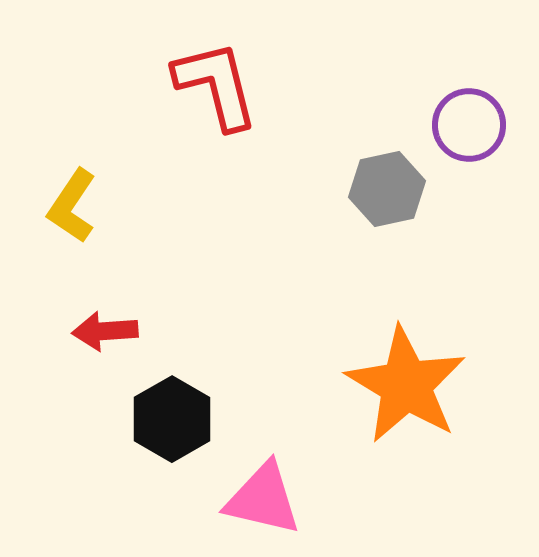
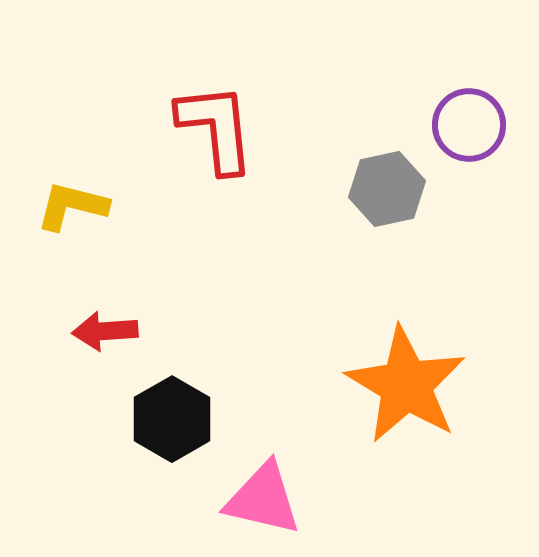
red L-shape: moved 43 px down; rotated 8 degrees clockwise
yellow L-shape: rotated 70 degrees clockwise
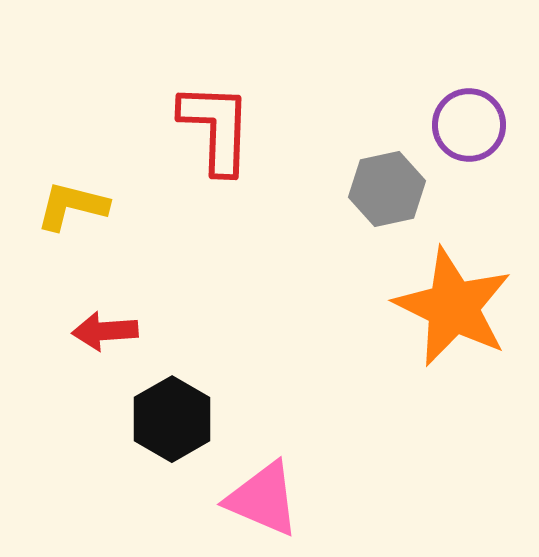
red L-shape: rotated 8 degrees clockwise
orange star: moved 47 px right, 78 px up; rotated 5 degrees counterclockwise
pink triangle: rotated 10 degrees clockwise
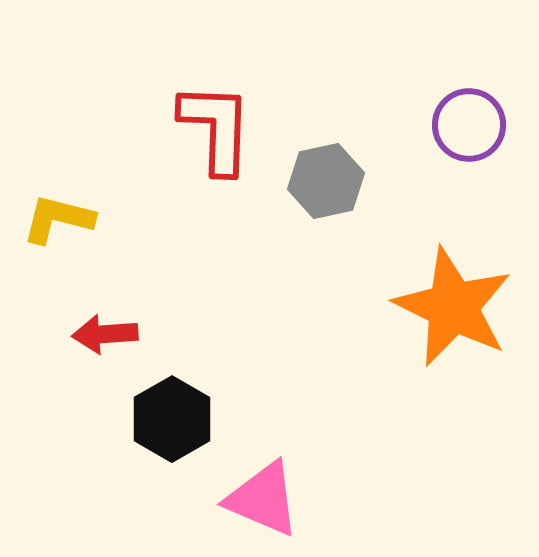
gray hexagon: moved 61 px left, 8 px up
yellow L-shape: moved 14 px left, 13 px down
red arrow: moved 3 px down
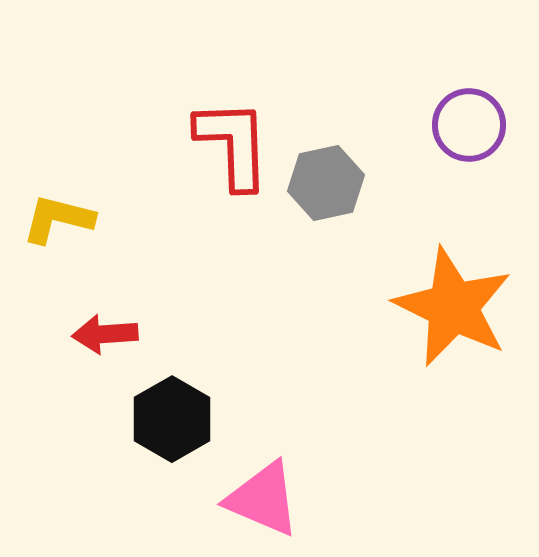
red L-shape: moved 17 px right, 16 px down; rotated 4 degrees counterclockwise
gray hexagon: moved 2 px down
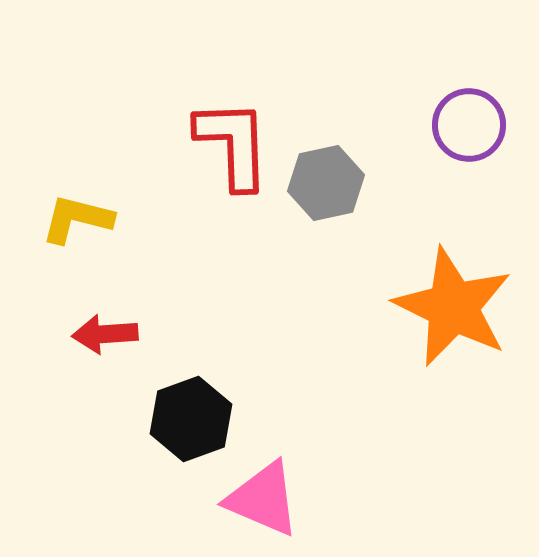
yellow L-shape: moved 19 px right
black hexagon: moved 19 px right; rotated 10 degrees clockwise
